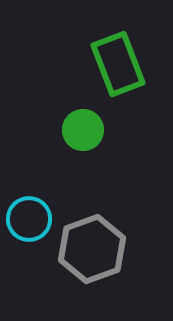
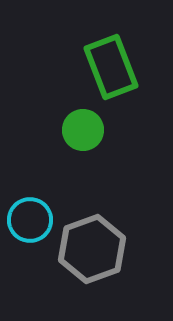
green rectangle: moved 7 px left, 3 px down
cyan circle: moved 1 px right, 1 px down
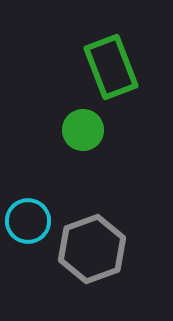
cyan circle: moved 2 px left, 1 px down
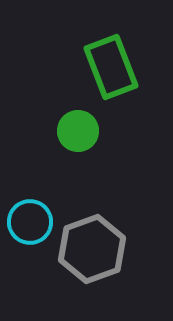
green circle: moved 5 px left, 1 px down
cyan circle: moved 2 px right, 1 px down
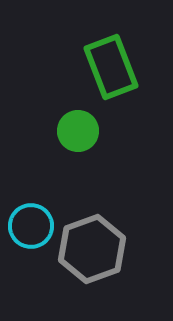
cyan circle: moved 1 px right, 4 px down
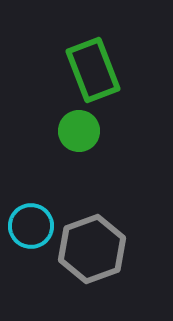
green rectangle: moved 18 px left, 3 px down
green circle: moved 1 px right
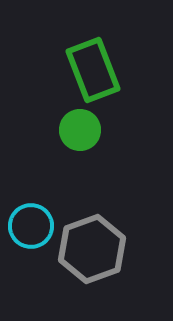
green circle: moved 1 px right, 1 px up
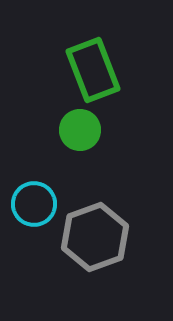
cyan circle: moved 3 px right, 22 px up
gray hexagon: moved 3 px right, 12 px up
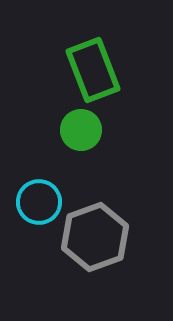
green circle: moved 1 px right
cyan circle: moved 5 px right, 2 px up
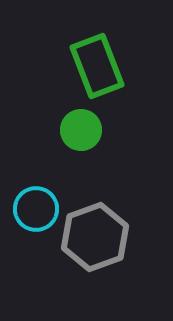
green rectangle: moved 4 px right, 4 px up
cyan circle: moved 3 px left, 7 px down
